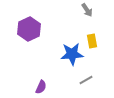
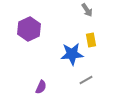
yellow rectangle: moved 1 px left, 1 px up
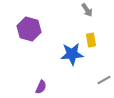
purple hexagon: rotated 20 degrees counterclockwise
gray line: moved 18 px right
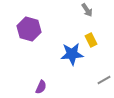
yellow rectangle: rotated 16 degrees counterclockwise
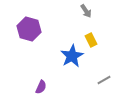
gray arrow: moved 1 px left, 1 px down
blue star: moved 2 px down; rotated 25 degrees counterclockwise
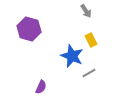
blue star: rotated 20 degrees counterclockwise
gray line: moved 15 px left, 7 px up
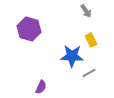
blue star: rotated 20 degrees counterclockwise
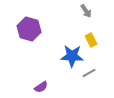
purple semicircle: rotated 32 degrees clockwise
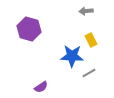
gray arrow: rotated 120 degrees clockwise
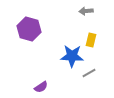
yellow rectangle: rotated 40 degrees clockwise
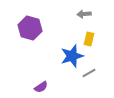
gray arrow: moved 2 px left, 3 px down
purple hexagon: moved 1 px right, 1 px up
yellow rectangle: moved 2 px left, 1 px up
blue star: rotated 20 degrees counterclockwise
